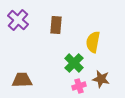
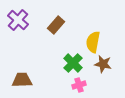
brown rectangle: rotated 36 degrees clockwise
green cross: moved 1 px left
brown star: moved 2 px right, 15 px up
pink cross: moved 1 px up
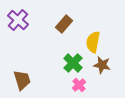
brown rectangle: moved 8 px right, 1 px up
brown star: moved 1 px left, 1 px down
brown trapezoid: rotated 75 degrees clockwise
pink cross: rotated 24 degrees counterclockwise
